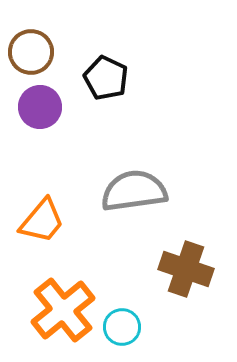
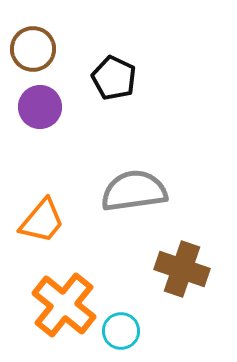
brown circle: moved 2 px right, 3 px up
black pentagon: moved 8 px right
brown cross: moved 4 px left
orange cross: moved 1 px right, 5 px up; rotated 12 degrees counterclockwise
cyan circle: moved 1 px left, 4 px down
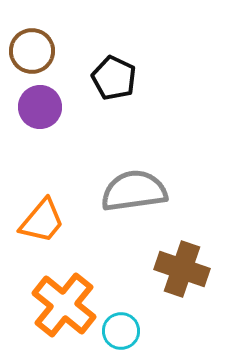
brown circle: moved 1 px left, 2 px down
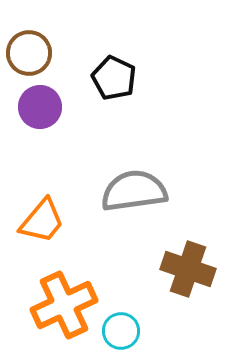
brown circle: moved 3 px left, 2 px down
brown cross: moved 6 px right
orange cross: rotated 26 degrees clockwise
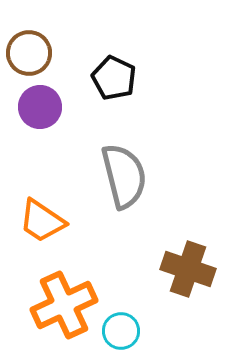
gray semicircle: moved 10 px left, 15 px up; rotated 84 degrees clockwise
orange trapezoid: rotated 84 degrees clockwise
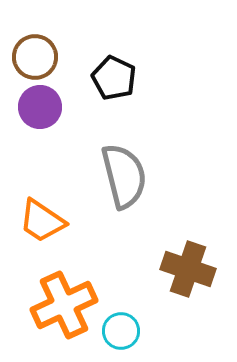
brown circle: moved 6 px right, 4 px down
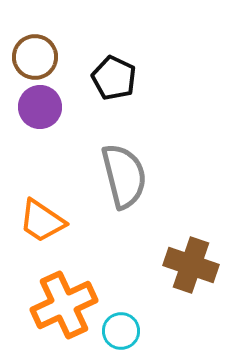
brown cross: moved 3 px right, 4 px up
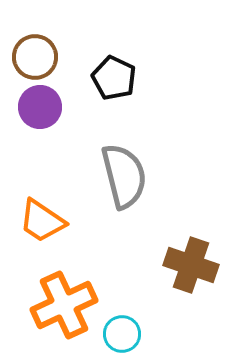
cyan circle: moved 1 px right, 3 px down
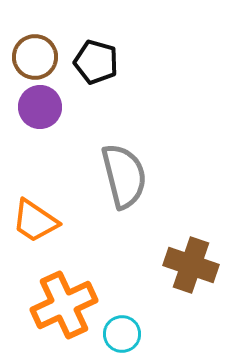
black pentagon: moved 18 px left, 16 px up; rotated 9 degrees counterclockwise
orange trapezoid: moved 7 px left
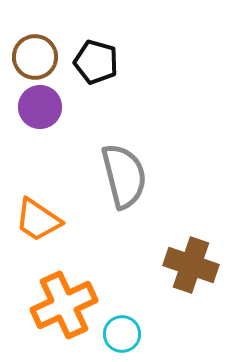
orange trapezoid: moved 3 px right, 1 px up
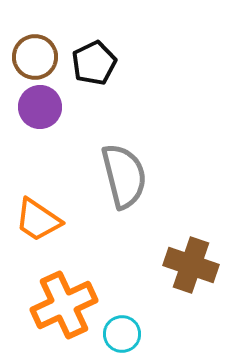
black pentagon: moved 2 px left, 1 px down; rotated 30 degrees clockwise
